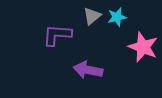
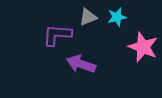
gray triangle: moved 4 px left, 1 px down; rotated 18 degrees clockwise
purple arrow: moved 7 px left, 6 px up; rotated 8 degrees clockwise
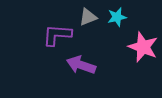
purple arrow: moved 1 px down
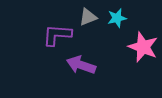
cyan star: moved 1 px down
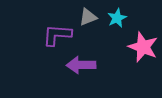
cyan star: rotated 12 degrees counterclockwise
purple arrow: rotated 20 degrees counterclockwise
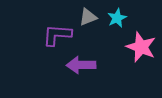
pink star: moved 2 px left
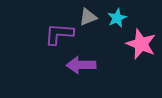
purple L-shape: moved 2 px right, 1 px up
pink star: moved 3 px up
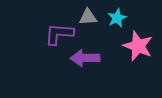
gray triangle: rotated 18 degrees clockwise
pink star: moved 3 px left, 2 px down
purple arrow: moved 4 px right, 7 px up
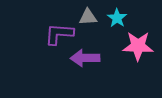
cyan star: rotated 12 degrees counterclockwise
pink star: rotated 20 degrees counterclockwise
